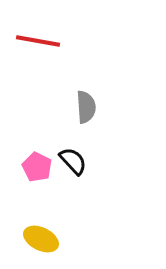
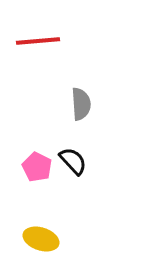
red line: rotated 15 degrees counterclockwise
gray semicircle: moved 5 px left, 3 px up
yellow ellipse: rotated 8 degrees counterclockwise
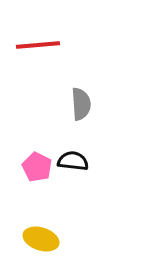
red line: moved 4 px down
black semicircle: rotated 40 degrees counterclockwise
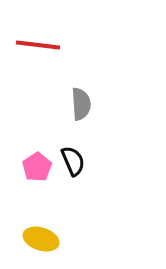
red line: rotated 12 degrees clockwise
black semicircle: rotated 60 degrees clockwise
pink pentagon: rotated 12 degrees clockwise
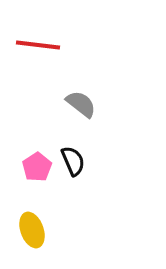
gray semicircle: rotated 48 degrees counterclockwise
yellow ellipse: moved 9 px left, 9 px up; rotated 52 degrees clockwise
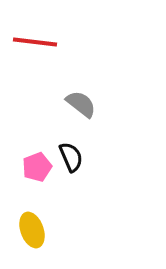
red line: moved 3 px left, 3 px up
black semicircle: moved 2 px left, 4 px up
pink pentagon: rotated 12 degrees clockwise
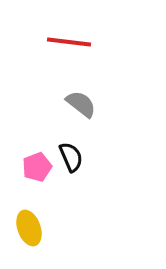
red line: moved 34 px right
yellow ellipse: moved 3 px left, 2 px up
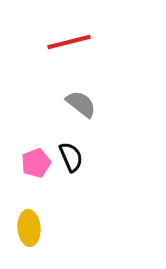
red line: rotated 21 degrees counterclockwise
pink pentagon: moved 1 px left, 4 px up
yellow ellipse: rotated 16 degrees clockwise
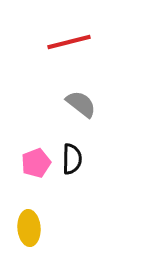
black semicircle: moved 1 px right, 2 px down; rotated 24 degrees clockwise
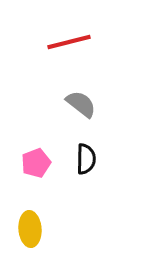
black semicircle: moved 14 px right
yellow ellipse: moved 1 px right, 1 px down
